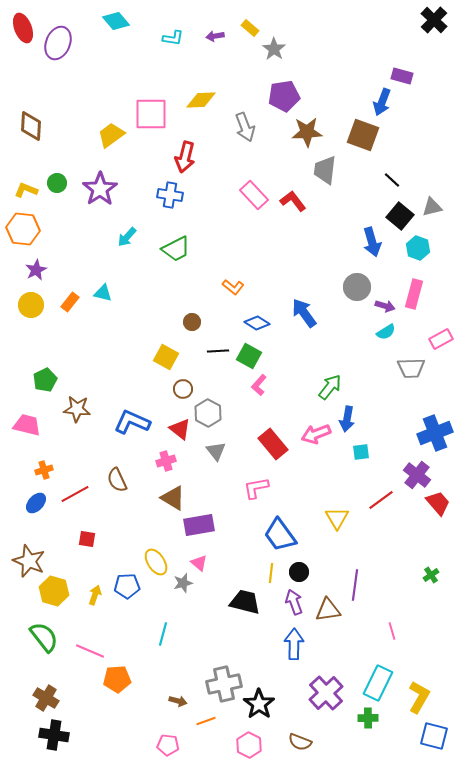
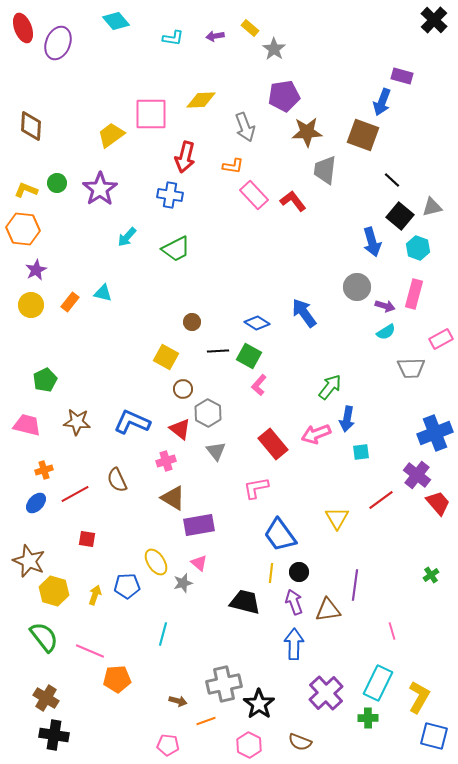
orange L-shape at (233, 287): moved 121 px up; rotated 30 degrees counterclockwise
brown star at (77, 409): moved 13 px down
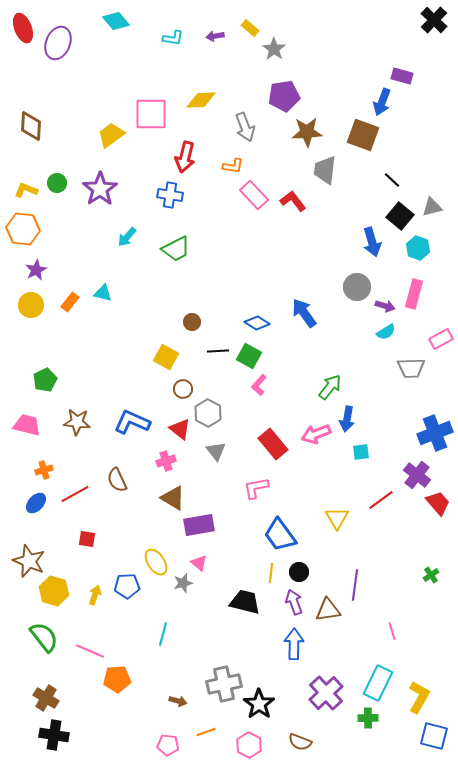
orange line at (206, 721): moved 11 px down
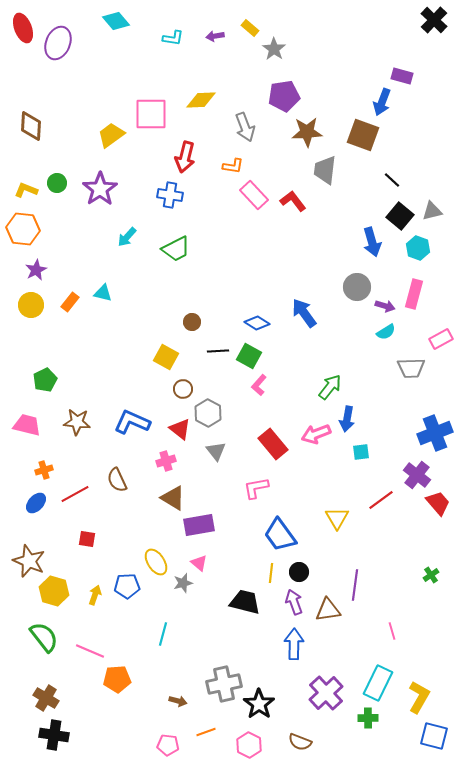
gray triangle at (432, 207): moved 4 px down
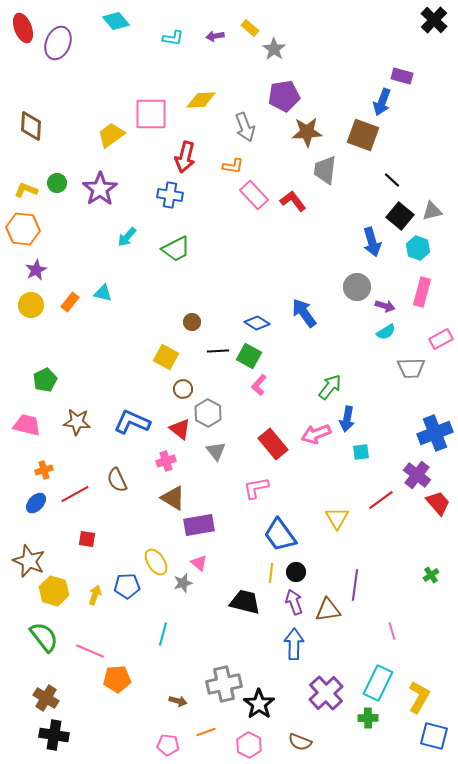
pink rectangle at (414, 294): moved 8 px right, 2 px up
black circle at (299, 572): moved 3 px left
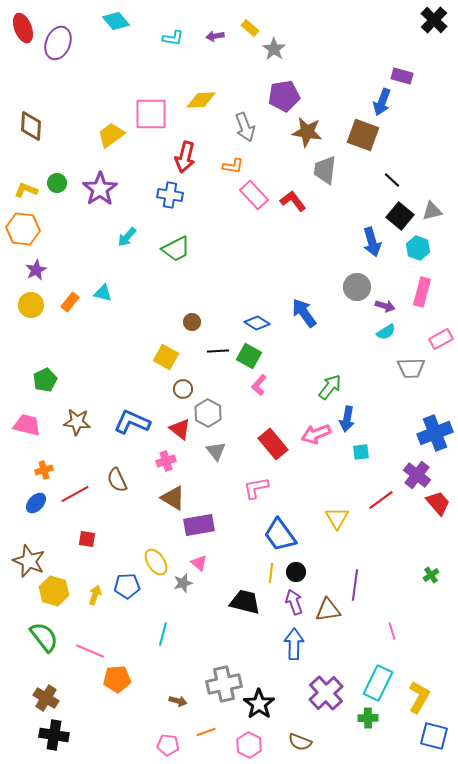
brown star at (307, 132): rotated 12 degrees clockwise
